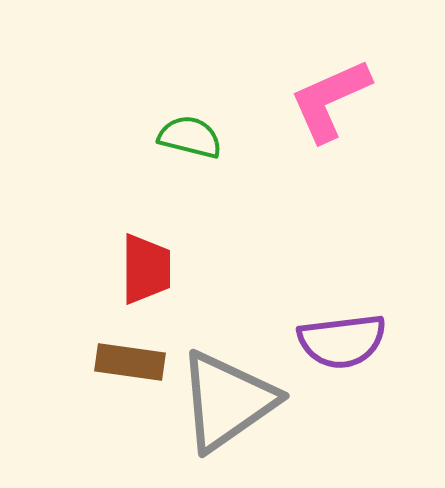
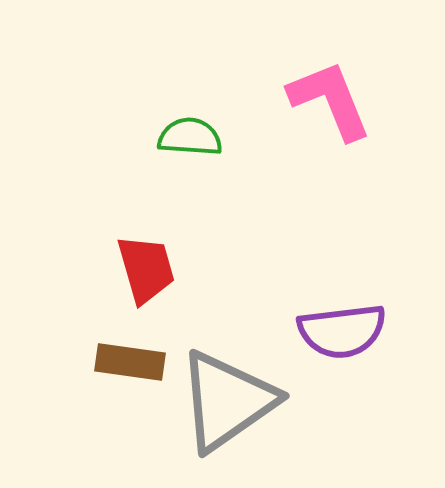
pink L-shape: rotated 92 degrees clockwise
green semicircle: rotated 10 degrees counterclockwise
red trapezoid: rotated 16 degrees counterclockwise
purple semicircle: moved 10 px up
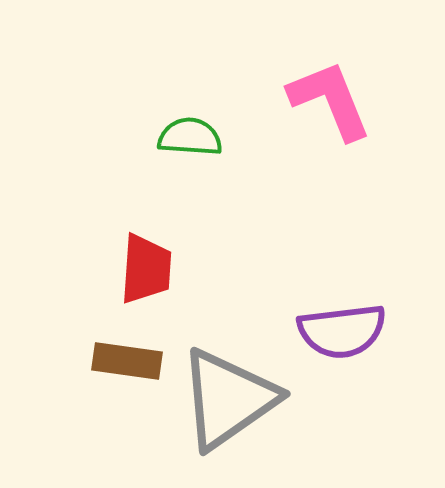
red trapezoid: rotated 20 degrees clockwise
brown rectangle: moved 3 px left, 1 px up
gray triangle: moved 1 px right, 2 px up
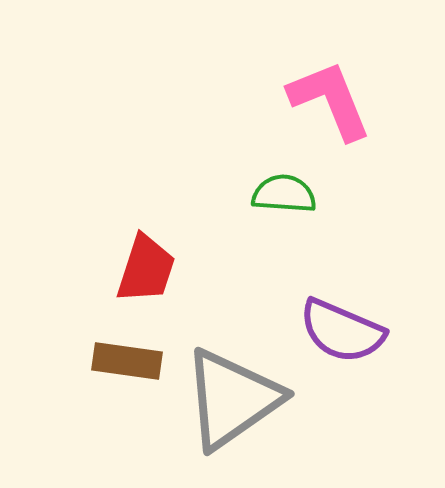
green semicircle: moved 94 px right, 57 px down
red trapezoid: rotated 14 degrees clockwise
purple semicircle: rotated 30 degrees clockwise
gray triangle: moved 4 px right
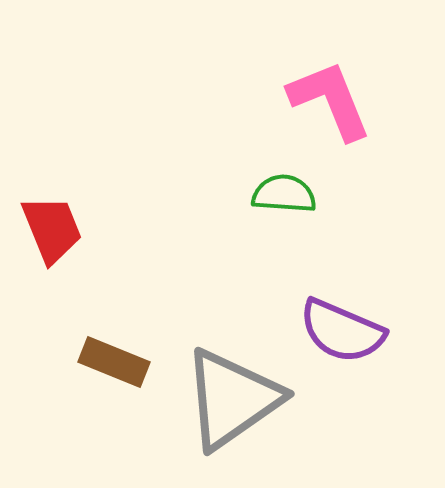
red trapezoid: moved 94 px left, 40 px up; rotated 40 degrees counterclockwise
brown rectangle: moved 13 px left, 1 px down; rotated 14 degrees clockwise
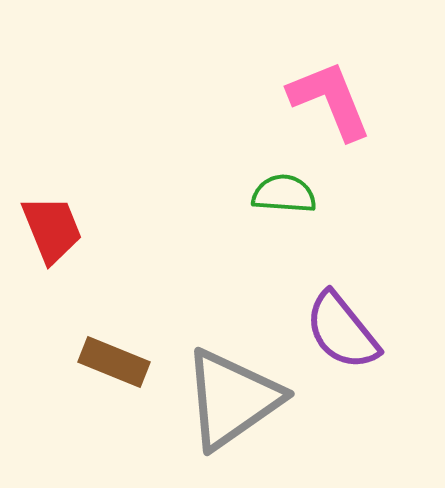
purple semicircle: rotated 28 degrees clockwise
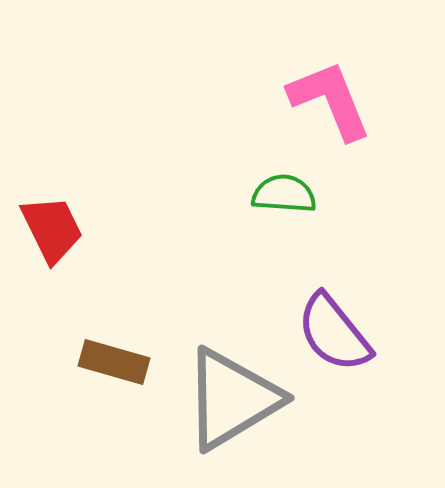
red trapezoid: rotated 4 degrees counterclockwise
purple semicircle: moved 8 px left, 2 px down
brown rectangle: rotated 6 degrees counterclockwise
gray triangle: rotated 4 degrees clockwise
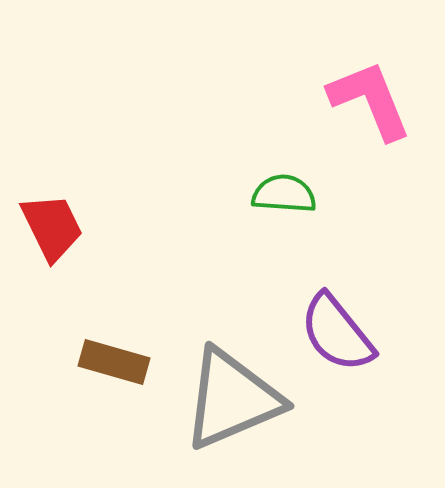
pink L-shape: moved 40 px right
red trapezoid: moved 2 px up
purple semicircle: moved 3 px right
gray triangle: rotated 8 degrees clockwise
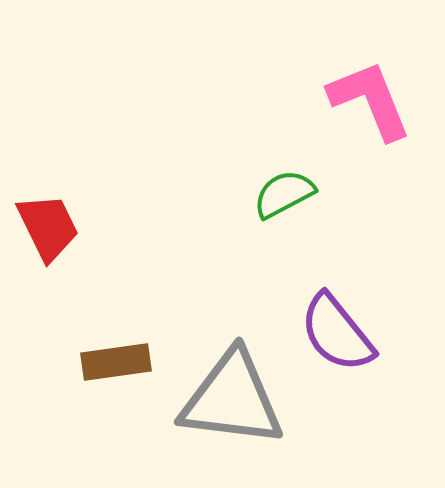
green semicircle: rotated 32 degrees counterclockwise
red trapezoid: moved 4 px left
brown rectangle: moved 2 px right; rotated 24 degrees counterclockwise
gray triangle: rotated 30 degrees clockwise
